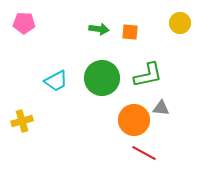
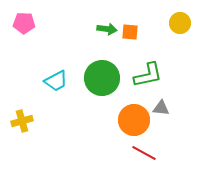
green arrow: moved 8 px right
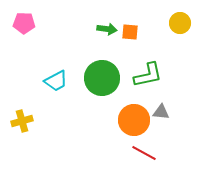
gray triangle: moved 4 px down
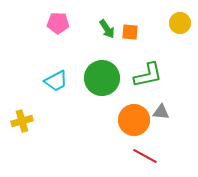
pink pentagon: moved 34 px right
green arrow: rotated 48 degrees clockwise
red line: moved 1 px right, 3 px down
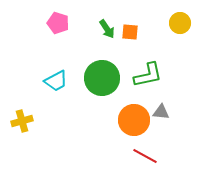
pink pentagon: rotated 15 degrees clockwise
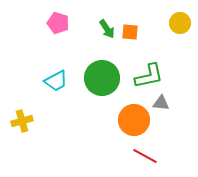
green L-shape: moved 1 px right, 1 px down
gray triangle: moved 9 px up
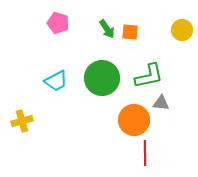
yellow circle: moved 2 px right, 7 px down
red line: moved 3 px up; rotated 60 degrees clockwise
